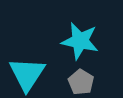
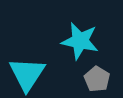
gray pentagon: moved 16 px right, 3 px up
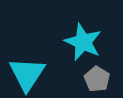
cyan star: moved 3 px right, 1 px down; rotated 12 degrees clockwise
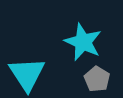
cyan triangle: rotated 6 degrees counterclockwise
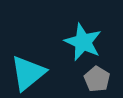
cyan triangle: moved 1 px right, 1 px up; rotated 24 degrees clockwise
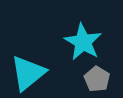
cyan star: rotated 6 degrees clockwise
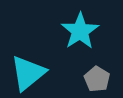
cyan star: moved 3 px left, 11 px up; rotated 9 degrees clockwise
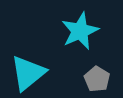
cyan star: rotated 9 degrees clockwise
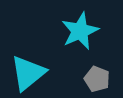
gray pentagon: rotated 10 degrees counterclockwise
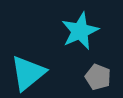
gray pentagon: moved 1 px right, 2 px up
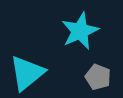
cyan triangle: moved 1 px left
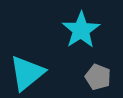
cyan star: moved 1 px right, 1 px up; rotated 9 degrees counterclockwise
